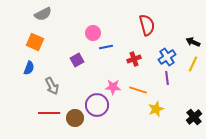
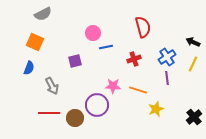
red semicircle: moved 4 px left, 2 px down
purple square: moved 2 px left, 1 px down; rotated 16 degrees clockwise
pink star: moved 1 px up
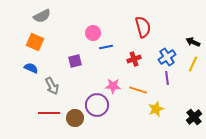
gray semicircle: moved 1 px left, 2 px down
blue semicircle: moved 2 px right; rotated 88 degrees counterclockwise
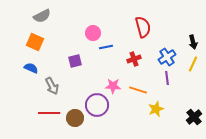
black arrow: rotated 128 degrees counterclockwise
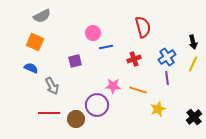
yellow star: moved 2 px right
brown circle: moved 1 px right, 1 px down
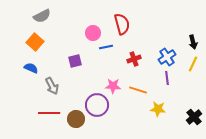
red semicircle: moved 21 px left, 3 px up
orange square: rotated 18 degrees clockwise
yellow star: rotated 28 degrees clockwise
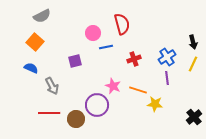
pink star: rotated 21 degrees clockwise
yellow star: moved 3 px left, 5 px up
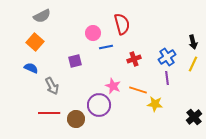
purple circle: moved 2 px right
